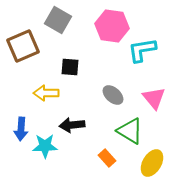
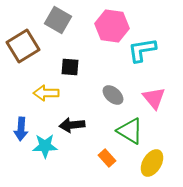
brown square: rotated 8 degrees counterclockwise
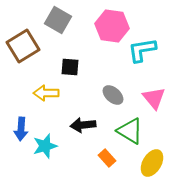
black arrow: moved 11 px right
cyan star: rotated 15 degrees counterclockwise
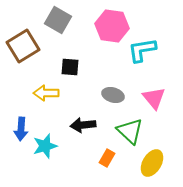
gray ellipse: rotated 25 degrees counterclockwise
green triangle: rotated 12 degrees clockwise
orange rectangle: rotated 72 degrees clockwise
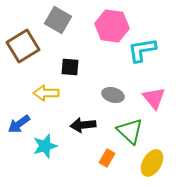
blue arrow: moved 2 px left, 5 px up; rotated 50 degrees clockwise
